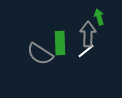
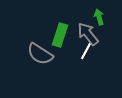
gray arrow: rotated 40 degrees counterclockwise
green rectangle: moved 8 px up; rotated 20 degrees clockwise
white line: rotated 24 degrees counterclockwise
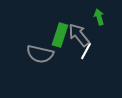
gray arrow: moved 9 px left, 1 px down
gray semicircle: rotated 20 degrees counterclockwise
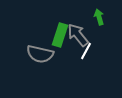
gray arrow: moved 1 px left
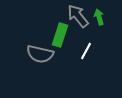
gray arrow: moved 19 px up
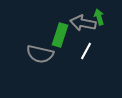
gray arrow: moved 5 px right, 7 px down; rotated 40 degrees counterclockwise
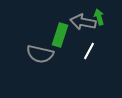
gray arrow: moved 1 px up
white line: moved 3 px right
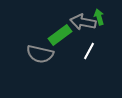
green rectangle: rotated 35 degrees clockwise
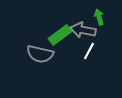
gray arrow: moved 8 px down
